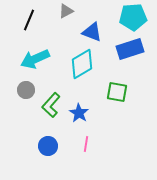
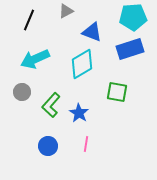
gray circle: moved 4 px left, 2 px down
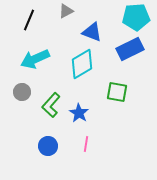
cyan pentagon: moved 3 px right
blue rectangle: rotated 8 degrees counterclockwise
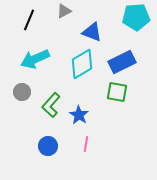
gray triangle: moved 2 px left
blue rectangle: moved 8 px left, 13 px down
blue star: moved 2 px down
